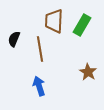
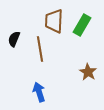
blue arrow: moved 6 px down
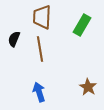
brown trapezoid: moved 12 px left, 4 px up
brown star: moved 15 px down
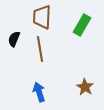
brown star: moved 3 px left
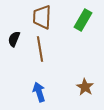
green rectangle: moved 1 px right, 5 px up
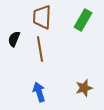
brown star: moved 1 px left, 1 px down; rotated 24 degrees clockwise
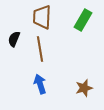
blue arrow: moved 1 px right, 8 px up
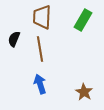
brown star: moved 4 px down; rotated 24 degrees counterclockwise
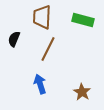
green rectangle: rotated 75 degrees clockwise
brown line: moved 8 px right; rotated 35 degrees clockwise
brown star: moved 2 px left
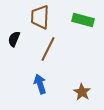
brown trapezoid: moved 2 px left
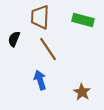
brown line: rotated 60 degrees counterclockwise
blue arrow: moved 4 px up
